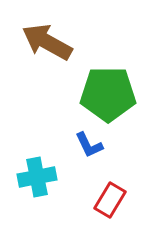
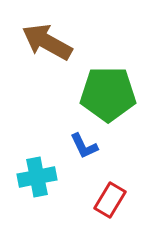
blue L-shape: moved 5 px left, 1 px down
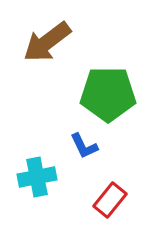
brown arrow: rotated 66 degrees counterclockwise
red rectangle: rotated 8 degrees clockwise
